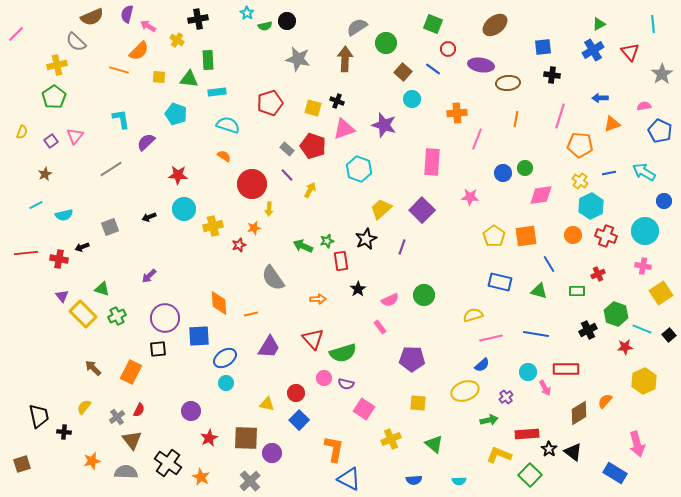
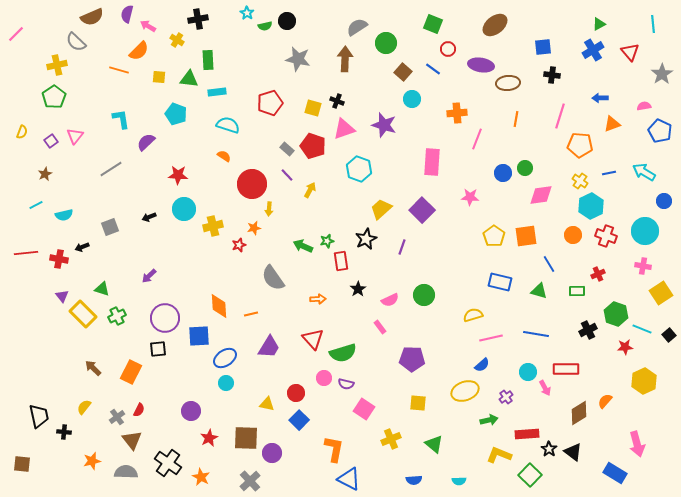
orange diamond at (219, 303): moved 3 px down
brown square at (22, 464): rotated 24 degrees clockwise
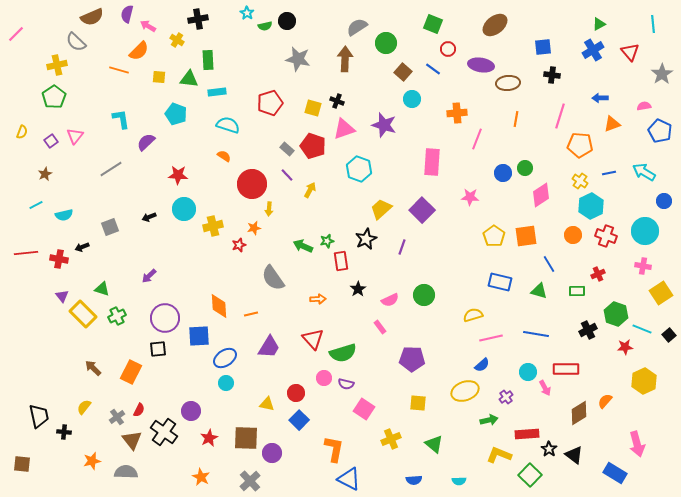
pink diamond at (541, 195): rotated 25 degrees counterclockwise
black triangle at (573, 452): moved 1 px right, 3 px down
black cross at (168, 463): moved 4 px left, 31 px up
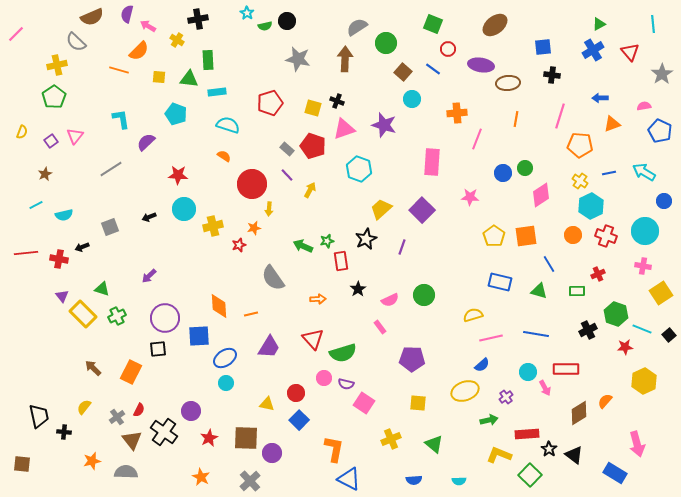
pink square at (364, 409): moved 6 px up
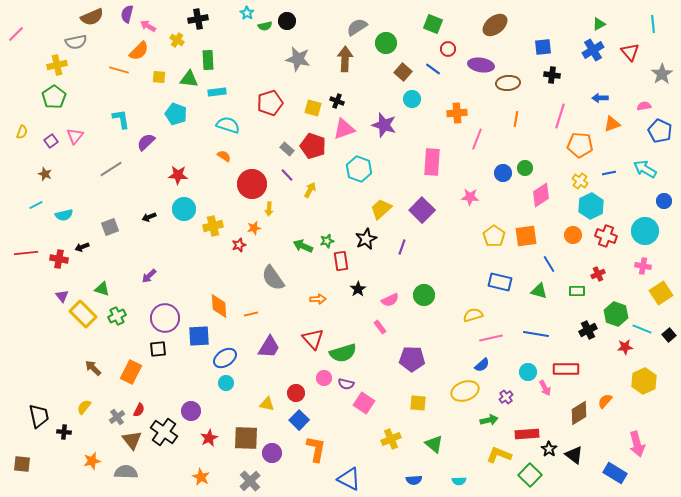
gray semicircle at (76, 42): rotated 55 degrees counterclockwise
cyan arrow at (644, 172): moved 1 px right, 3 px up
brown star at (45, 174): rotated 24 degrees counterclockwise
orange L-shape at (334, 449): moved 18 px left
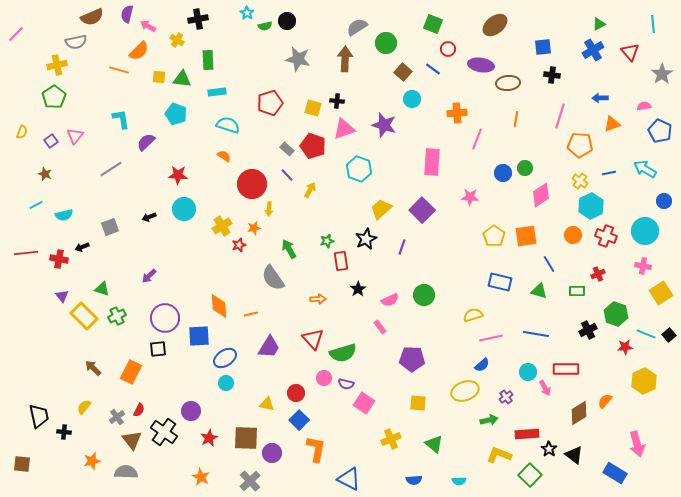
green triangle at (189, 79): moved 7 px left
black cross at (337, 101): rotated 16 degrees counterclockwise
yellow cross at (213, 226): moved 9 px right; rotated 18 degrees counterclockwise
green arrow at (303, 246): moved 14 px left, 3 px down; rotated 36 degrees clockwise
yellow rectangle at (83, 314): moved 1 px right, 2 px down
cyan line at (642, 329): moved 4 px right, 5 px down
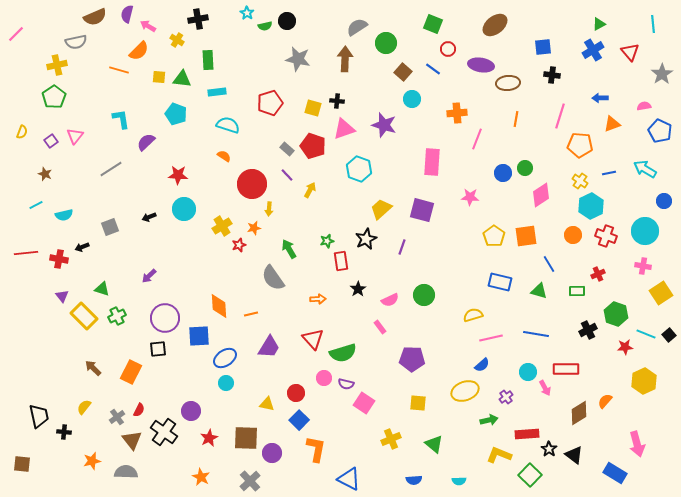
brown semicircle at (92, 17): moved 3 px right
purple square at (422, 210): rotated 30 degrees counterclockwise
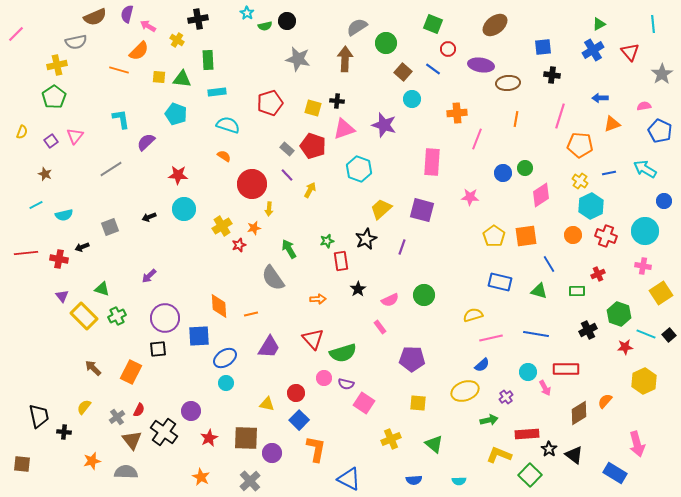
green hexagon at (616, 314): moved 3 px right
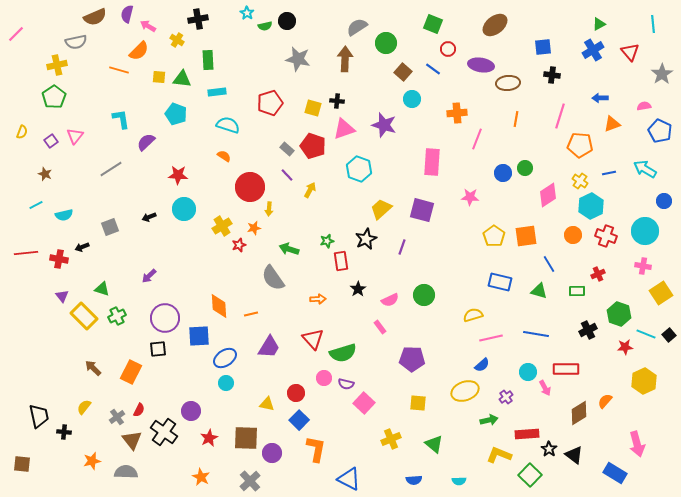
red circle at (252, 184): moved 2 px left, 3 px down
pink diamond at (541, 195): moved 7 px right
green arrow at (289, 249): rotated 42 degrees counterclockwise
pink square at (364, 403): rotated 10 degrees clockwise
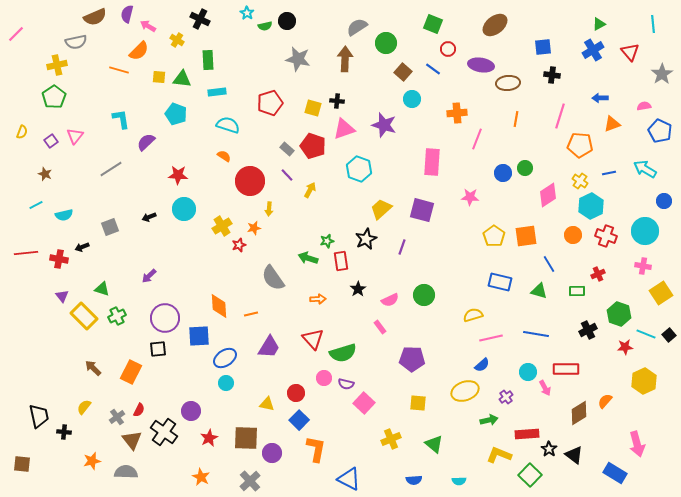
black cross at (198, 19): moved 2 px right; rotated 36 degrees clockwise
red circle at (250, 187): moved 6 px up
green arrow at (289, 249): moved 19 px right, 9 px down
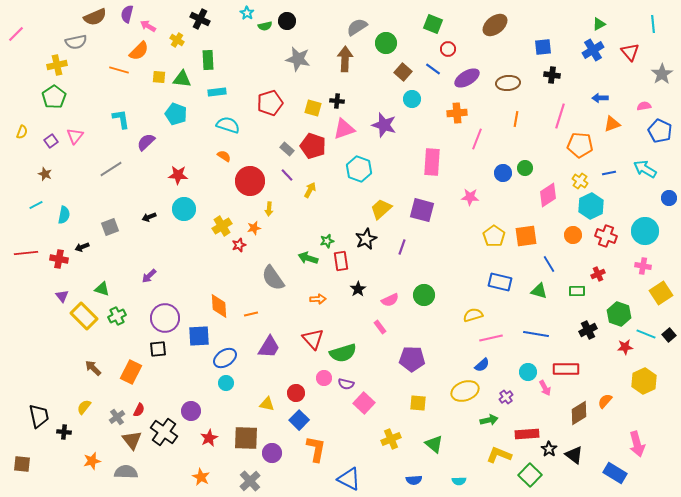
purple ellipse at (481, 65): moved 14 px left, 13 px down; rotated 40 degrees counterclockwise
blue circle at (664, 201): moved 5 px right, 3 px up
cyan semicircle at (64, 215): rotated 66 degrees counterclockwise
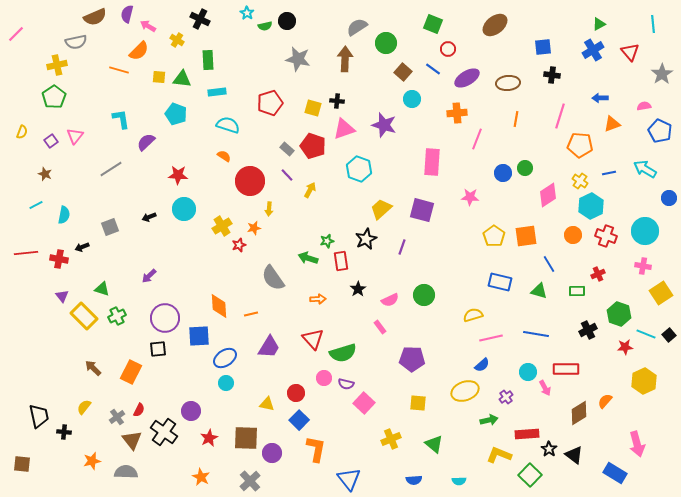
blue triangle at (349, 479): rotated 25 degrees clockwise
